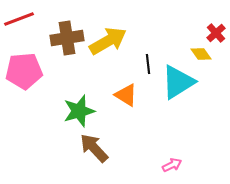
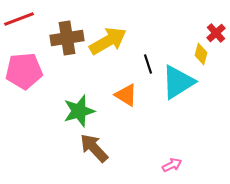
yellow diamond: rotated 50 degrees clockwise
black line: rotated 12 degrees counterclockwise
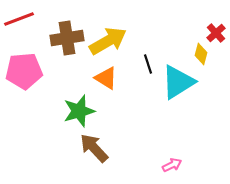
orange triangle: moved 20 px left, 17 px up
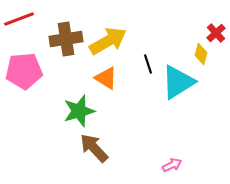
brown cross: moved 1 px left, 1 px down
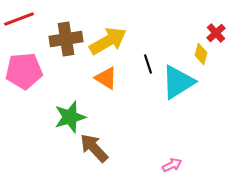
green star: moved 9 px left, 6 px down
